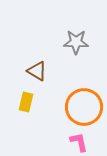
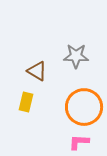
gray star: moved 14 px down
pink L-shape: rotated 75 degrees counterclockwise
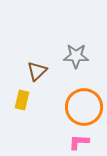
brown triangle: rotated 45 degrees clockwise
yellow rectangle: moved 4 px left, 2 px up
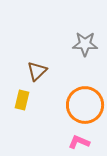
gray star: moved 9 px right, 12 px up
orange circle: moved 1 px right, 2 px up
pink L-shape: rotated 20 degrees clockwise
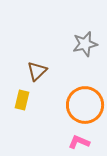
gray star: rotated 15 degrees counterclockwise
